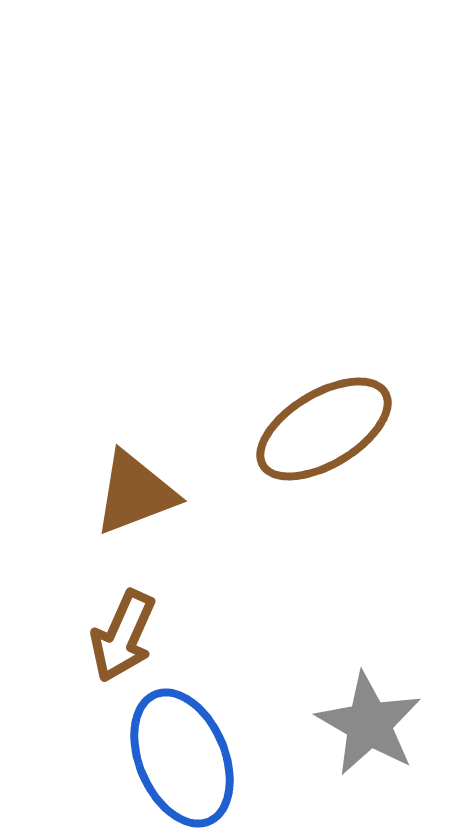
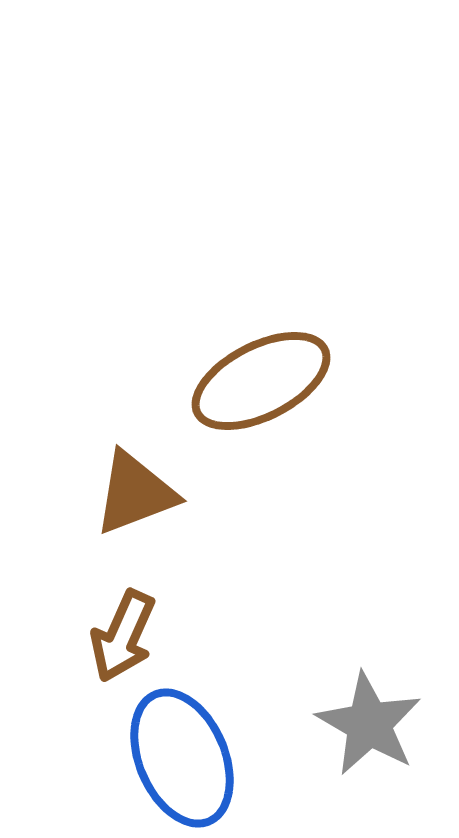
brown ellipse: moved 63 px left, 48 px up; rotated 4 degrees clockwise
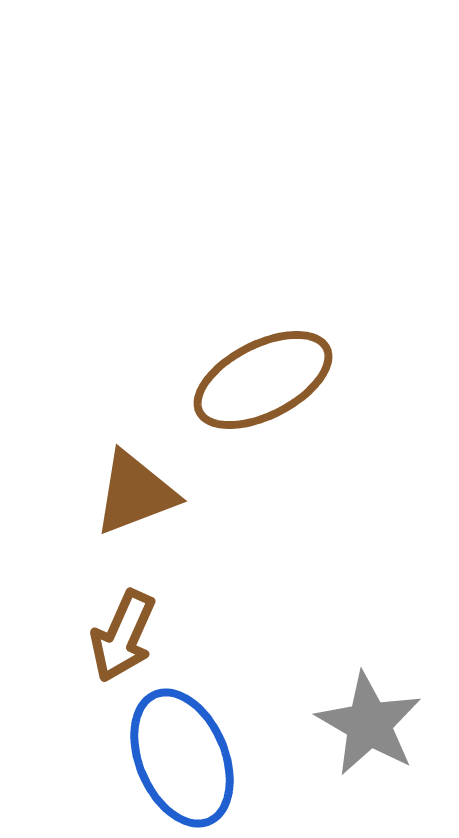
brown ellipse: moved 2 px right, 1 px up
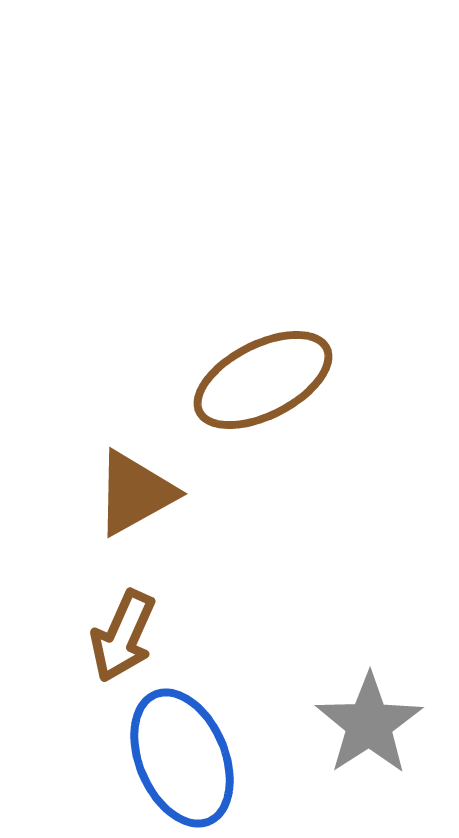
brown triangle: rotated 8 degrees counterclockwise
gray star: rotated 9 degrees clockwise
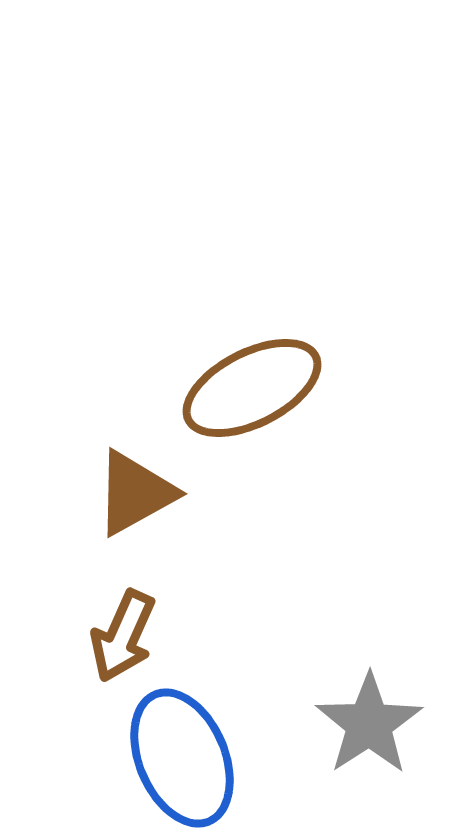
brown ellipse: moved 11 px left, 8 px down
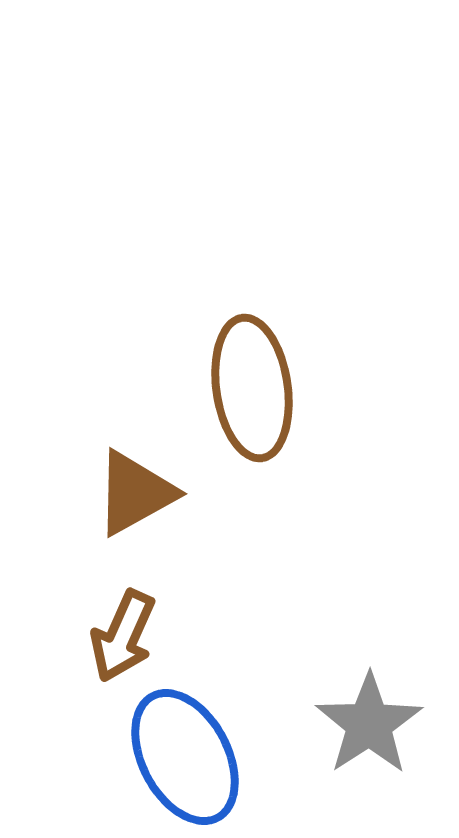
brown ellipse: rotated 71 degrees counterclockwise
blue ellipse: moved 3 px right, 1 px up; rotated 5 degrees counterclockwise
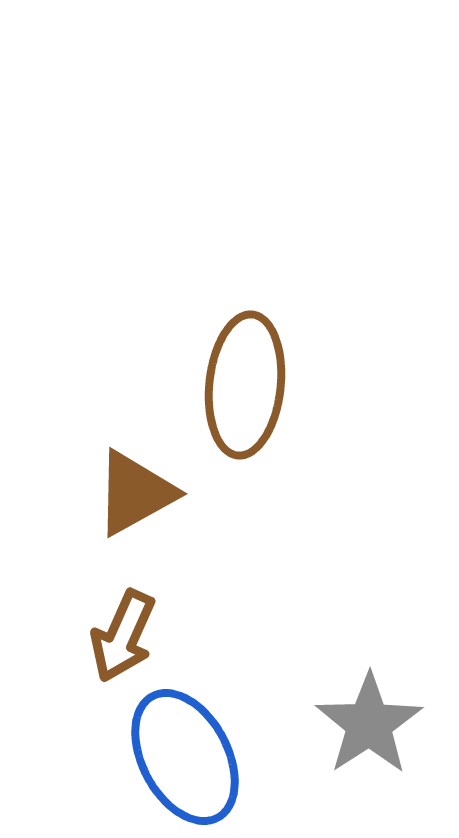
brown ellipse: moved 7 px left, 3 px up; rotated 14 degrees clockwise
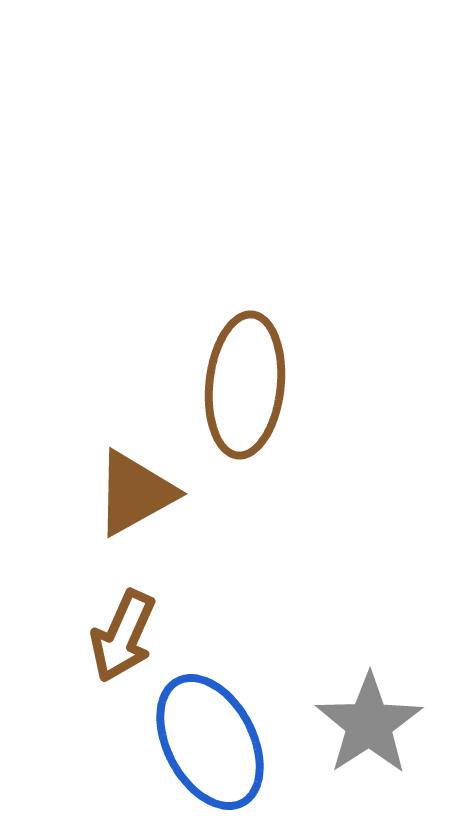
blue ellipse: moved 25 px right, 15 px up
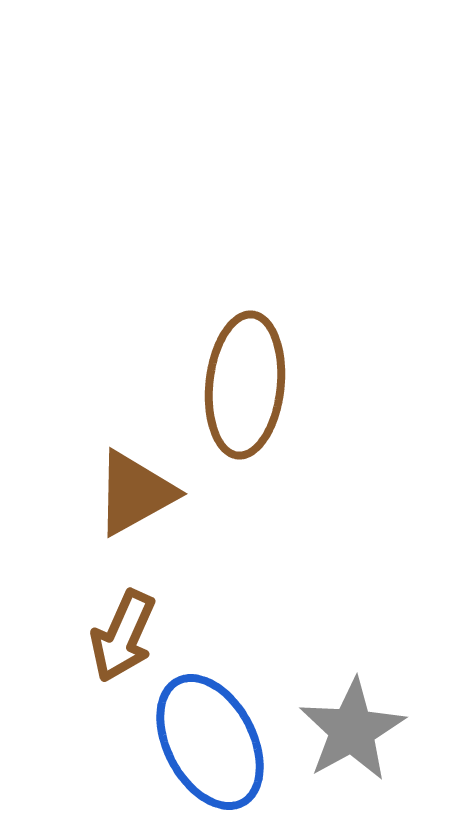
gray star: moved 17 px left, 6 px down; rotated 4 degrees clockwise
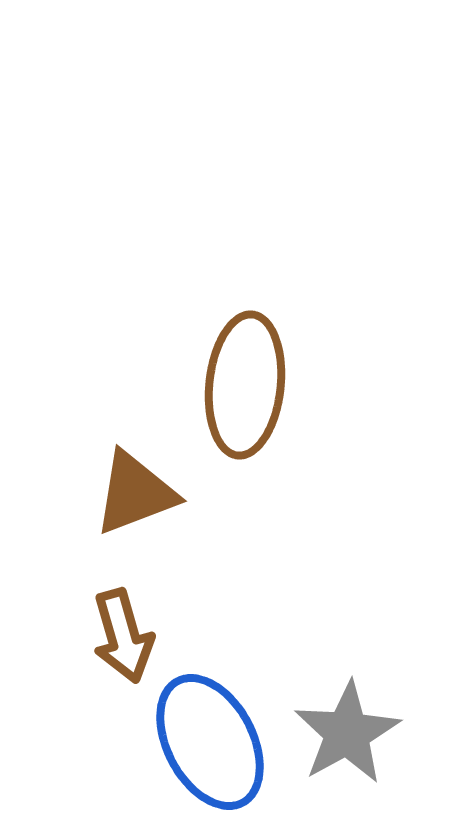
brown triangle: rotated 8 degrees clockwise
brown arrow: rotated 40 degrees counterclockwise
gray star: moved 5 px left, 3 px down
